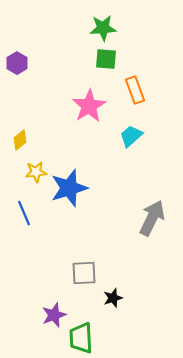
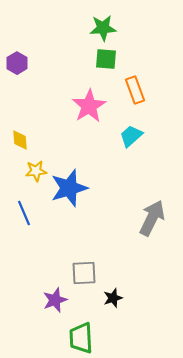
yellow diamond: rotated 55 degrees counterclockwise
yellow star: moved 1 px up
purple star: moved 1 px right, 15 px up
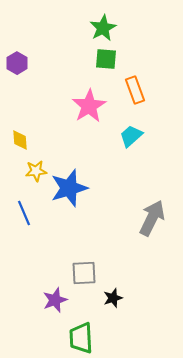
green star: rotated 24 degrees counterclockwise
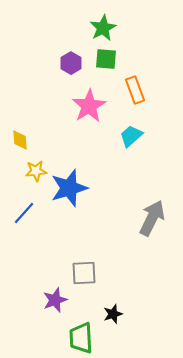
purple hexagon: moved 54 px right
blue line: rotated 65 degrees clockwise
black star: moved 16 px down
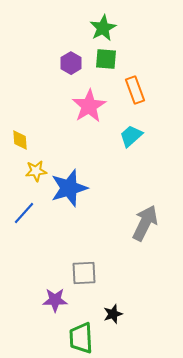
gray arrow: moved 7 px left, 5 px down
purple star: rotated 20 degrees clockwise
